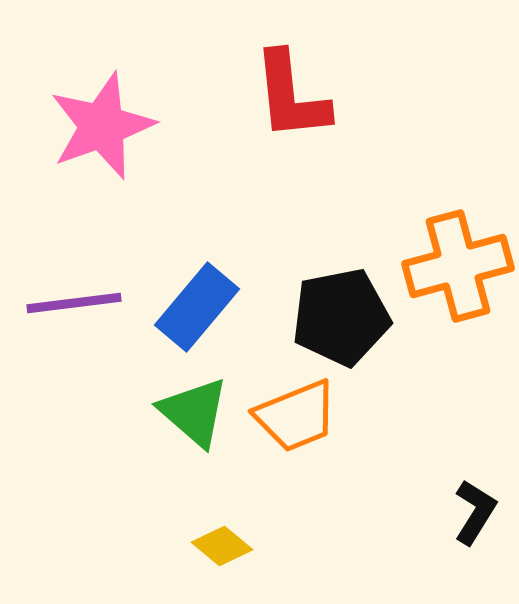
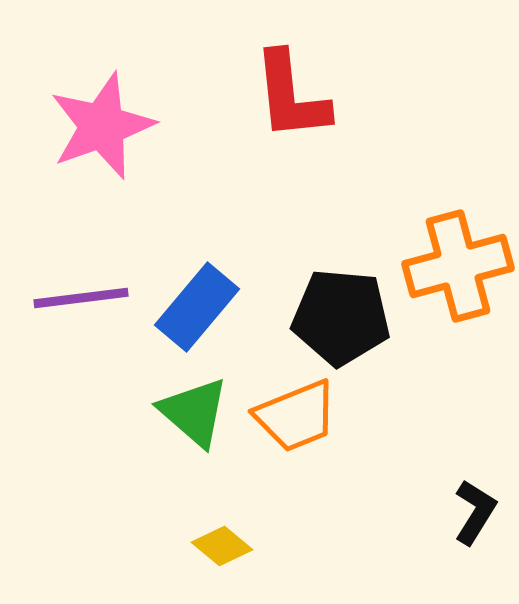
purple line: moved 7 px right, 5 px up
black pentagon: rotated 16 degrees clockwise
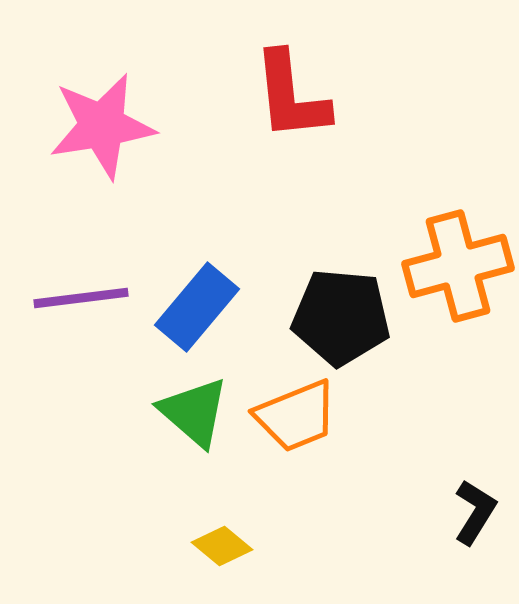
pink star: rotated 11 degrees clockwise
